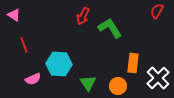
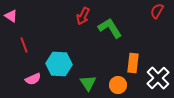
pink triangle: moved 3 px left, 1 px down
orange circle: moved 1 px up
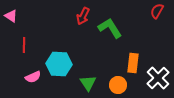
red line: rotated 21 degrees clockwise
pink semicircle: moved 2 px up
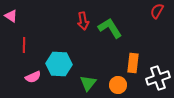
red arrow: moved 5 px down; rotated 36 degrees counterclockwise
white cross: rotated 25 degrees clockwise
green triangle: rotated 12 degrees clockwise
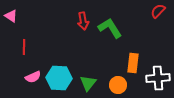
red semicircle: moved 1 px right; rotated 14 degrees clockwise
red line: moved 2 px down
cyan hexagon: moved 14 px down
white cross: rotated 15 degrees clockwise
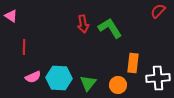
red arrow: moved 3 px down
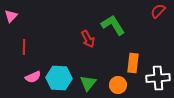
pink triangle: rotated 40 degrees clockwise
red arrow: moved 5 px right, 15 px down; rotated 18 degrees counterclockwise
green L-shape: moved 3 px right, 3 px up
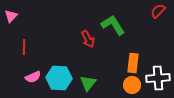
orange circle: moved 14 px right
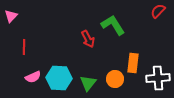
orange circle: moved 17 px left, 6 px up
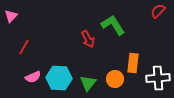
red line: rotated 28 degrees clockwise
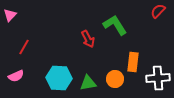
pink triangle: moved 1 px left, 1 px up
green L-shape: moved 2 px right
orange rectangle: moved 1 px up
pink semicircle: moved 17 px left, 1 px up
green triangle: rotated 42 degrees clockwise
